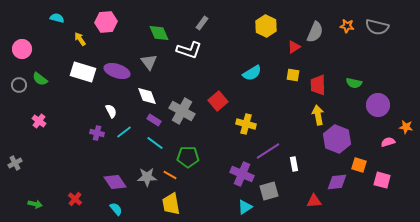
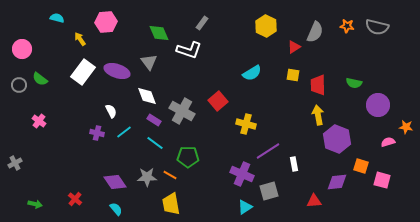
white rectangle at (83, 72): rotated 70 degrees counterclockwise
orange square at (359, 165): moved 2 px right, 1 px down
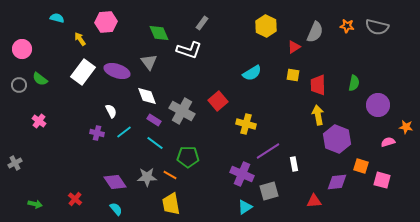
green semicircle at (354, 83): rotated 91 degrees counterclockwise
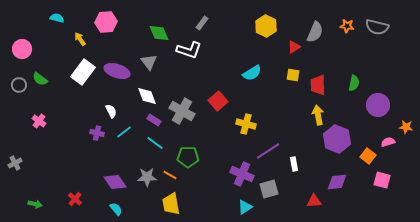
orange square at (361, 166): moved 7 px right, 10 px up; rotated 21 degrees clockwise
gray square at (269, 191): moved 2 px up
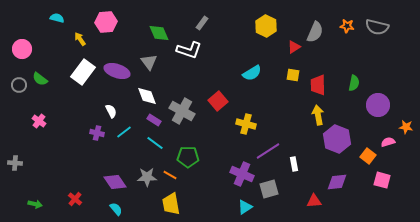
gray cross at (15, 163): rotated 32 degrees clockwise
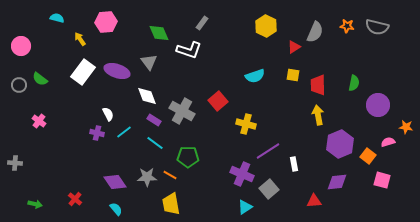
pink circle at (22, 49): moved 1 px left, 3 px up
cyan semicircle at (252, 73): moved 3 px right, 3 px down; rotated 12 degrees clockwise
white semicircle at (111, 111): moved 3 px left, 3 px down
purple hexagon at (337, 139): moved 3 px right, 5 px down; rotated 16 degrees clockwise
gray square at (269, 189): rotated 24 degrees counterclockwise
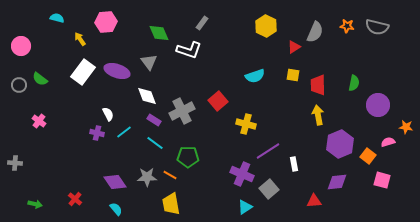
gray cross at (182, 111): rotated 35 degrees clockwise
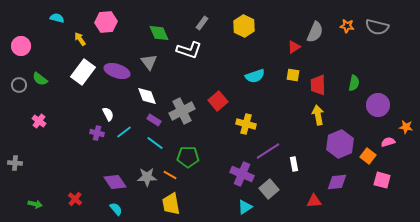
yellow hexagon at (266, 26): moved 22 px left
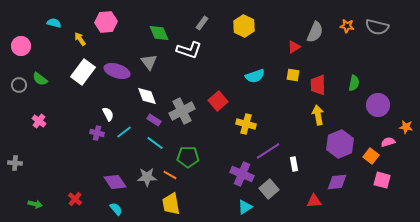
cyan semicircle at (57, 18): moved 3 px left, 5 px down
orange square at (368, 156): moved 3 px right
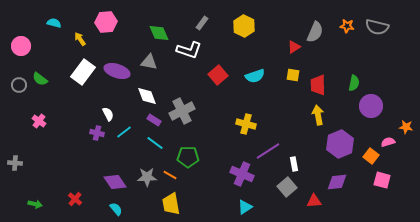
gray triangle at (149, 62): rotated 42 degrees counterclockwise
red square at (218, 101): moved 26 px up
purple circle at (378, 105): moved 7 px left, 1 px down
gray square at (269, 189): moved 18 px right, 2 px up
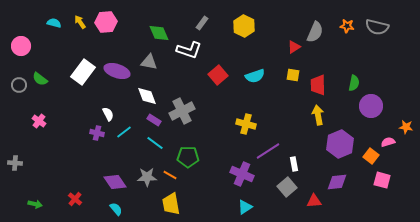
yellow arrow at (80, 39): moved 17 px up
